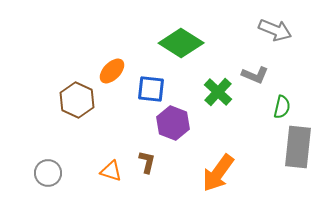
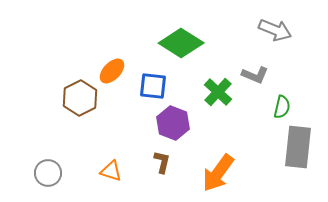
blue square: moved 2 px right, 3 px up
brown hexagon: moved 3 px right, 2 px up; rotated 8 degrees clockwise
brown L-shape: moved 15 px right
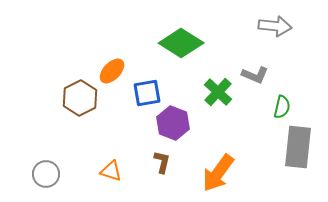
gray arrow: moved 4 px up; rotated 16 degrees counterclockwise
blue square: moved 6 px left, 7 px down; rotated 16 degrees counterclockwise
gray circle: moved 2 px left, 1 px down
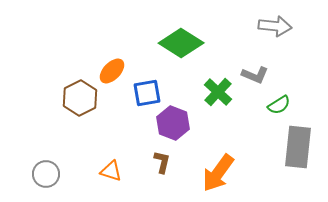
green semicircle: moved 3 px left, 2 px up; rotated 45 degrees clockwise
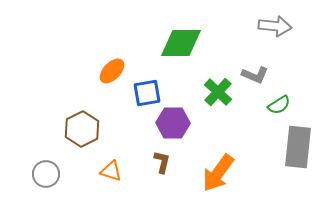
green diamond: rotated 33 degrees counterclockwise
brown hexagon: moved 2 px right, 31 px down
purple hexagon: rotated 20 degrees counterclockwise
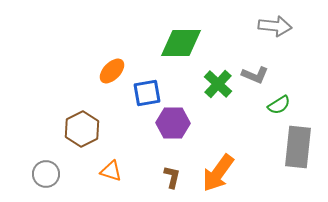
green cross: moved 8 px up
brown L-shape: moved 10 px right, 15 px down
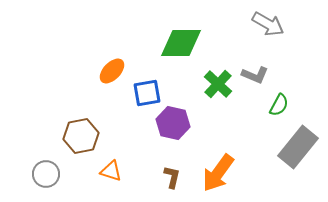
gray arrow: moved 7 px left, 2 px up; rotated 24 degrees clockwise
green semicircle: rotated 30 degrees counterclockwise
purple hexagon: rotated 12 degrees clockwise
brown hexagon: moved 1 px left, 7 px down; rotated 16 degrees clockwise
gray rectangle: rotated 33 degrees clockwise
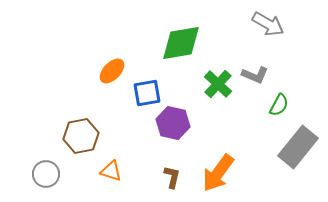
green diamond: rotated 9 degrees counterclockwise
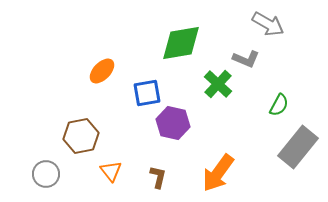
orange ellipse: moved 10 px left
gray L-shape: moved 9 px left, 16 px up
orange triangle: rotated 35 degrees clockwise
brown L-shape: moved 14 px left
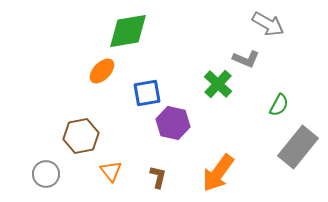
green diamond: moved 53 px left, 12 px up
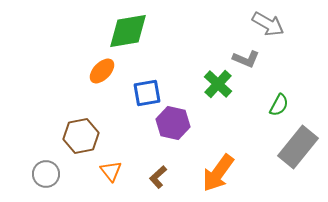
brown L-shape: rotated 145 degrees counterclockwise
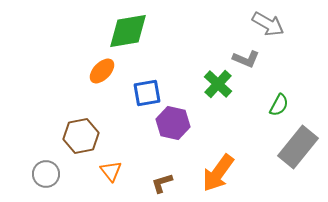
brown L-shape: moved 4 px right, 6 px down; rotated 25 degrees clockwise
